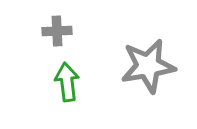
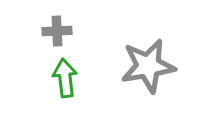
green arrow: moved 2 px left, 4 px up
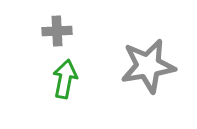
green arrow: moved 1 px down; rotated 18 degrees clockwise
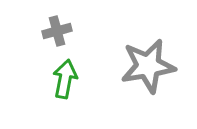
gray cross: rotated 12 degrees counterclockwise
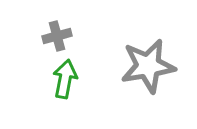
gray cross: moved 5 px down
